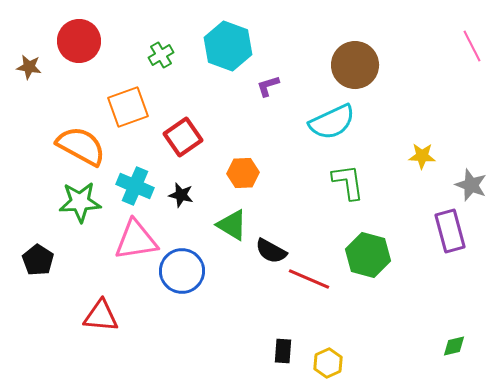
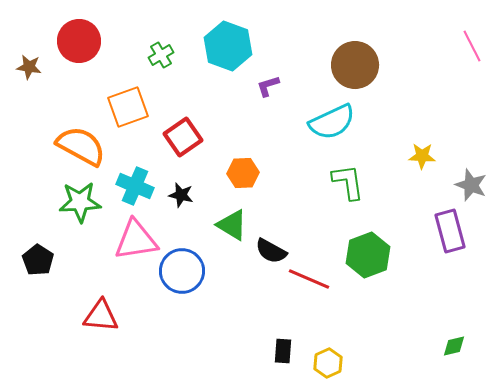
green hexagon: rotated 24 degrees clockwise
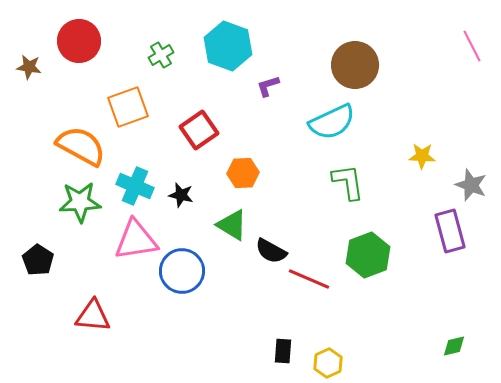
red square: moved 16 px right, 7 px up
red triangle: moved 8 px left
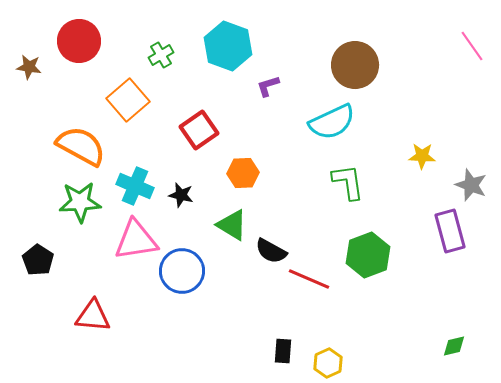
pink line: rotated 8 degrees counterclockwise
orange square: moved 7 px up; rotated 21 degrees counterclockwise
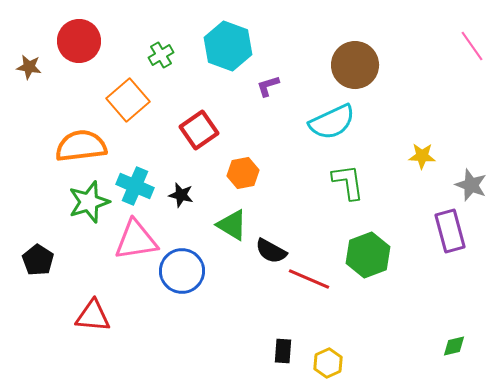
orange semicircle: rotated 36 degrees counterclockwise
orange hexagon: rotated 8 degrees counterclockwise
green star: moved 9 px right; rotated 15 degrees counterclockwise
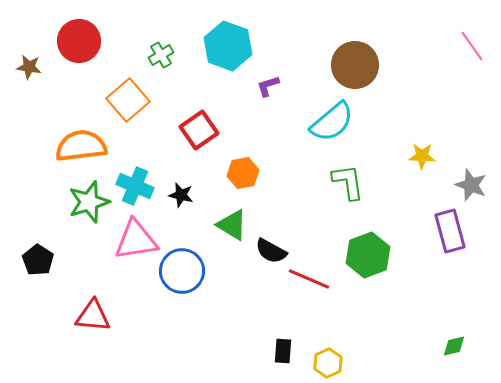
cyan semicircle: rotated 15 degrees counterclockwise
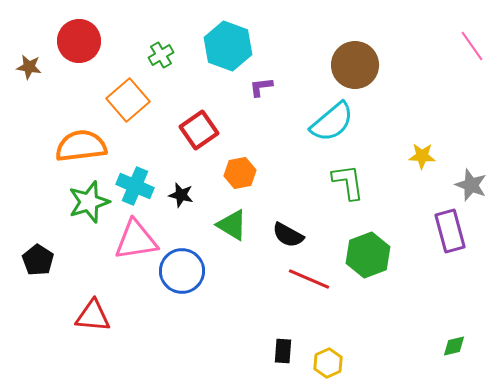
purple L-shape: moved 7 px left, 1 px down; rotated 10 degrees clockwise
orange hexagon: moved 3 px left
black semicircle: moved 17 px right, 16 px up
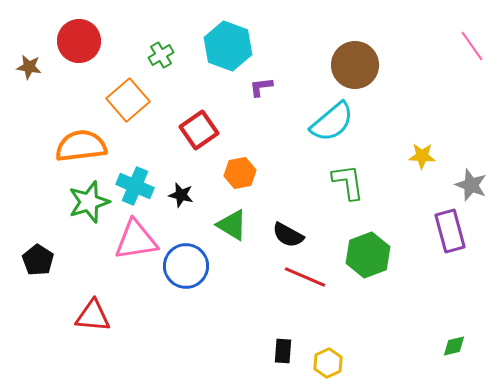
blue circle: moved 4 px right, 5 px up
red line: moved 4 px left, 2 px up
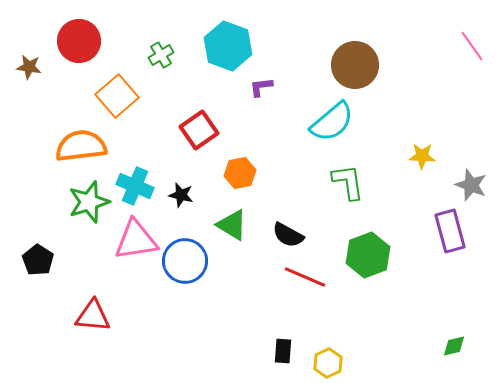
orange square: moved 11 px left, 4 px up
blue circle: moved 1 px left, 5 px up
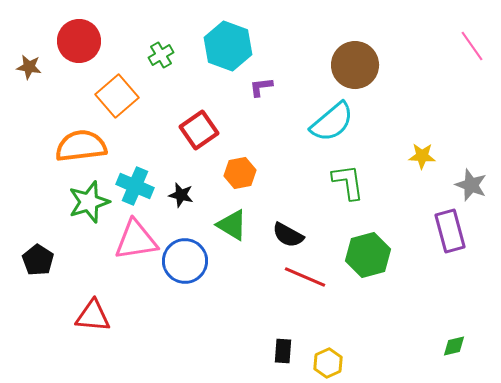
green hexagon: rotated 6 degrees clockwise
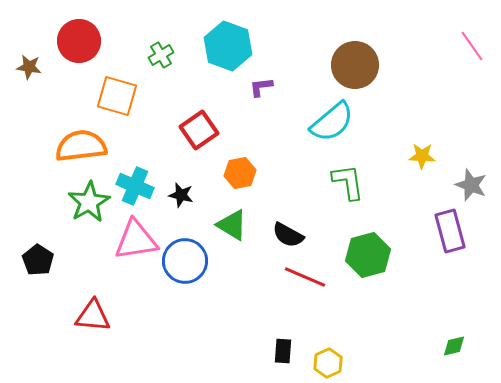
orange square: rotated 33 degrees counterclockwise
green star: rotated 12 degrees counterclockwise
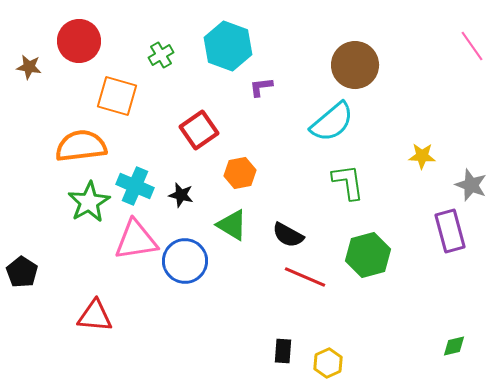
black pentagon: moved 16 px left, 12 px down
red triangle: moved 2 px right
